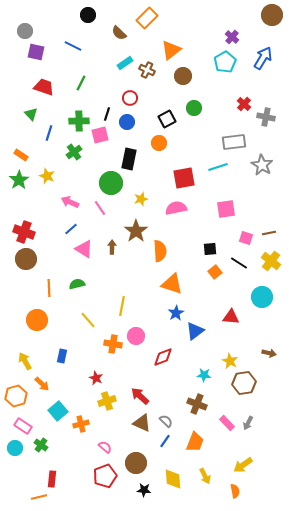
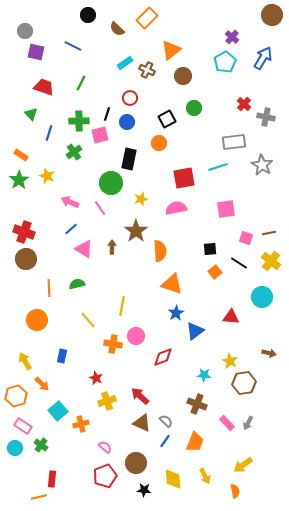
brown semicircle at (119, 33): moved 2 px left, 4 px up
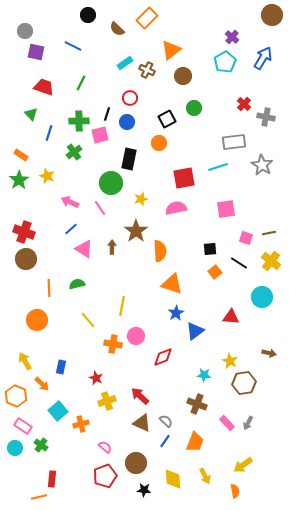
blue rectangle at (62, 356): moved 1 px left, 11 px down
orange hexagon at (16, 396): rotated 20 degrees counterclockwise
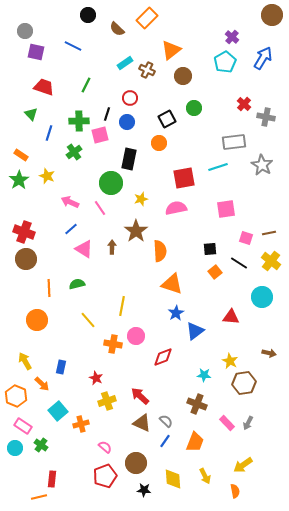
green line at (81, 83): moved 5 px right, 2 px down
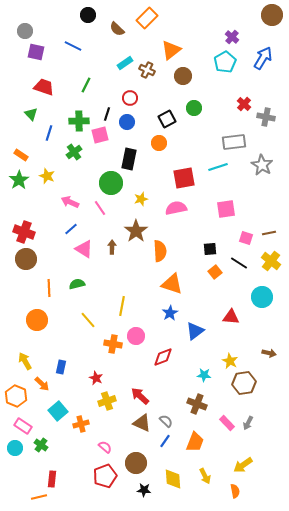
blue star at (176, 313): moved 6 px left
